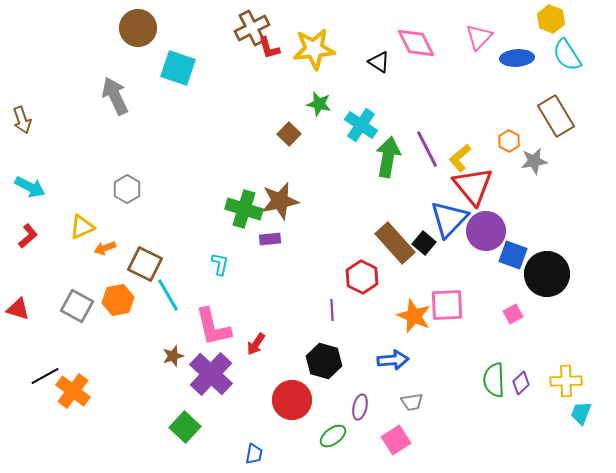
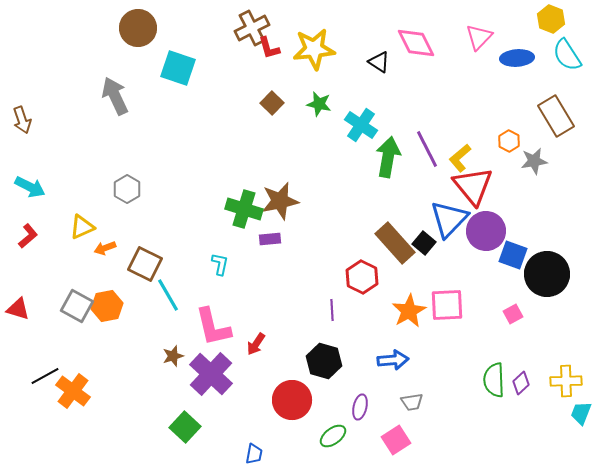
brown square at (289, 134): moved 17 px left, 31 px up
orange hexagon at (118, 300): moved 11 px left, 6 px down
orange star at (414, 316): moved 5 px left, 5 px up; rotated 20 degrees clockwise
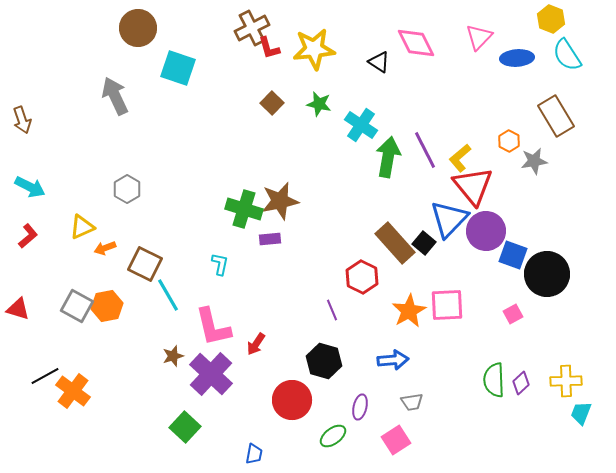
purple line at (427, 149): moved 2 px left, 1 px down
purple line at (332, 310): rotated 20 degrees counterclockwise
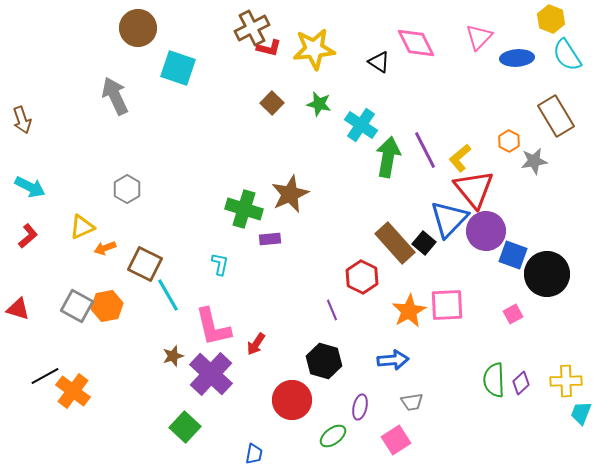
red L-shape at (269, 48): rotated 60 degrees counterclockwise
red triangle at (473, 186): moved 1 px right, 3 px down
brown star at (280, 201): moved 10 px right, 7 px up; rotated 12 degrees counterclockwise
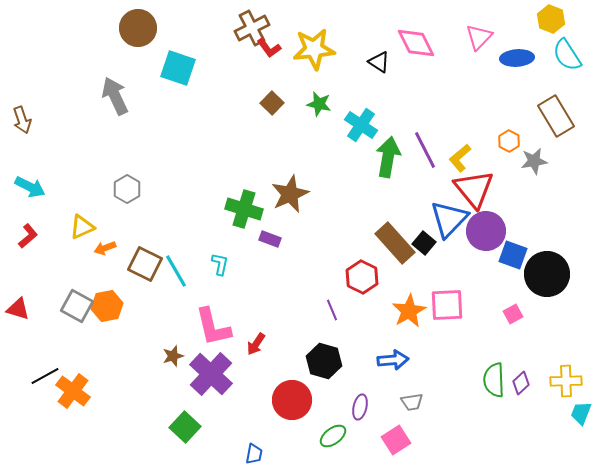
red L-shape at (269, 48): rotated 40 degrees clockwise
purple rectangle at (270, 239): rotated 25 degrees clockwise
cyan line at (168, 295): moved 8 px right, 24 px up
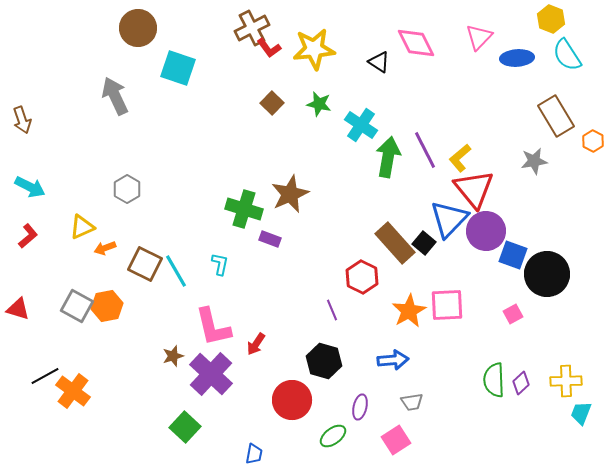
orange hexagon at (509, 141): moved 84 px right
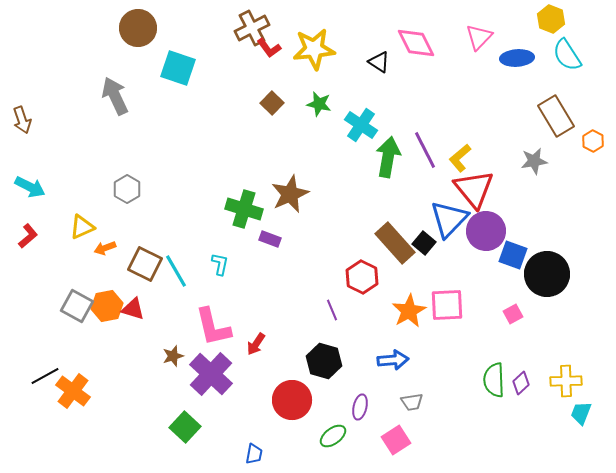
red triangle at (18, 309): moved 115 px right
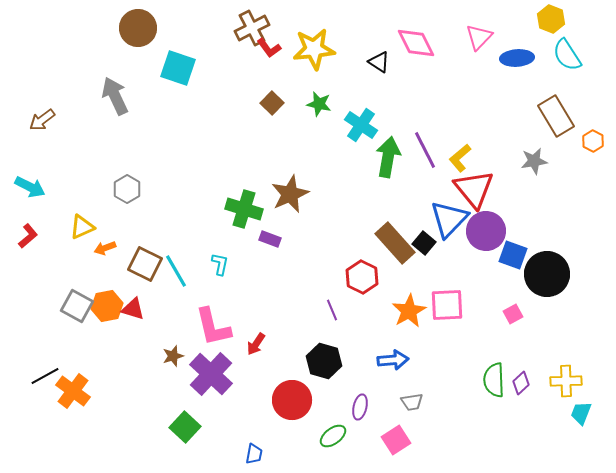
brown arrow at (22, 120): moved 20 px right; rotated 72 degrees clockwise
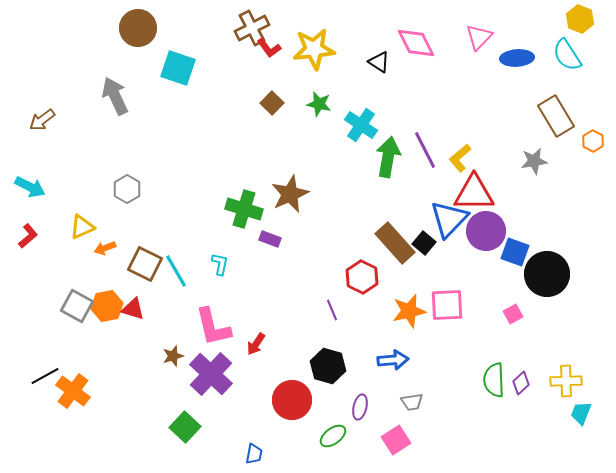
yellow hexagon at (551, 19): moved 29 px right
red triangle at (474, 189): moved 4 px down; rotated 51 degrees counterclockwise
blue square at (513, 255): moved 2 px right, 3 px up
orange star at (409, 311): rotated 16 degrees clockwise
black hexagon at (324, 361): moved 4 px right, 5 px down
